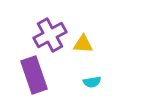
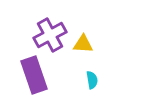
cyan semicircle: moved 2 px up; rotated 90 degrees counterclockwise
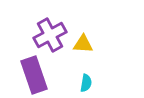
cyan semicircle: moved 6 px left, 3 px down; rotated 18 degrees clockwise
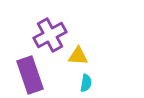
yellow triangle: moved 5 px left, 12 px down
purple rectangle: moved 4 px left
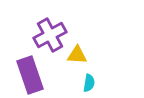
yellow triangle: moved 1 px left, 1 px up
cyan semicircle: moved 3 px right
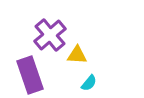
purple cross: rotated 12 degrees counterclockwise
cyan semicircle: rotated 30 degrees clockwise
